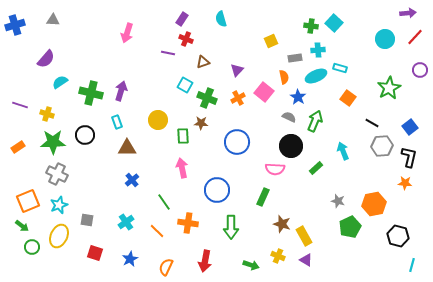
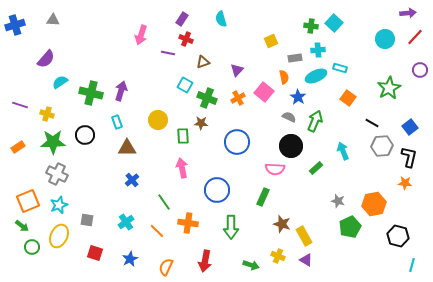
pink arrow at (127, 33): moved 14 px right, 2 px down
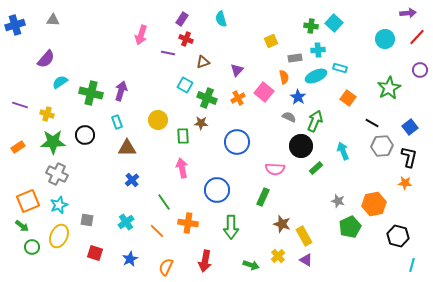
red line at (415, 37): moved 2 px right
black circle at (291, 146): moved 10 px right
yellow cross at (278, 256): rotated 24 degrees clockwise
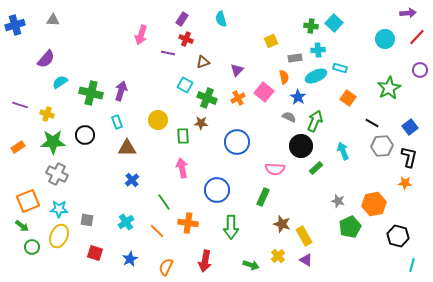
cyan star at (59, 205): moved 4 px down; rotated 24 degrees clockwise
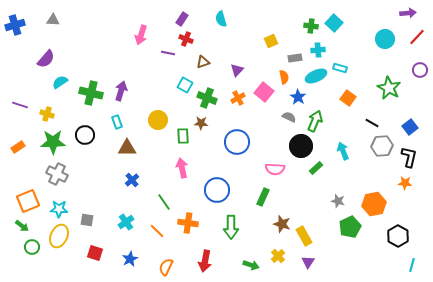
green star at (389, 88): rotated 15 degrees counterclockwise
black hexagon at (398, 236): rotated 15 degrees clockwise
purple triangle at (306, 260): moved 2 px right, 2 px down; rotated 32 degrees clockwise
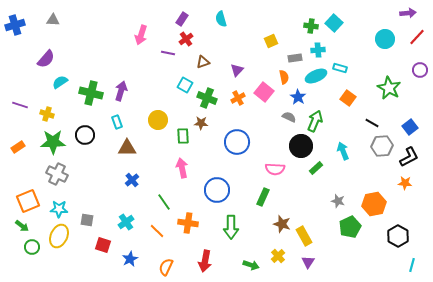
red cross at (186, 39): rotated 32 degrees clockwise
black L-shape at (409, 157): rotated 50 degrees clockwise
red square at (95, 253): moved 8 px right, 8 px up
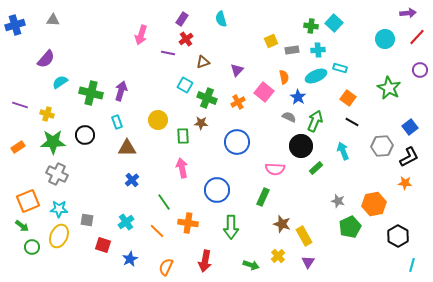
gray rectangle at (295, 58): moved 3 px left, 8 px up
orange cross at (238, 98): moved 4 px down
black line at (372, 123): moved 20 px left, 1 px up
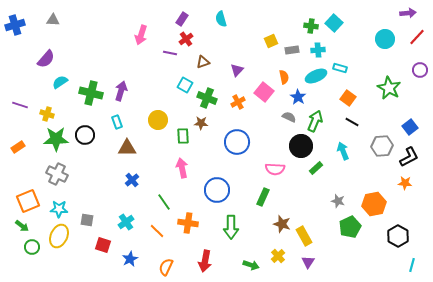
purple line at (168, 53): moved 2 px right
green star at (53, 142): moved 3 px right, 3 px up
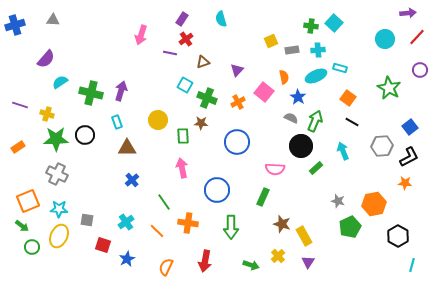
gray semicircle at (289, 117): moved 2 px right, 1 px down
blue star at (130, 259): moved 3 px left
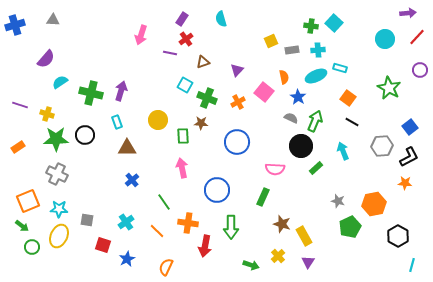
red arrow at (205, 261): moved 15 px up
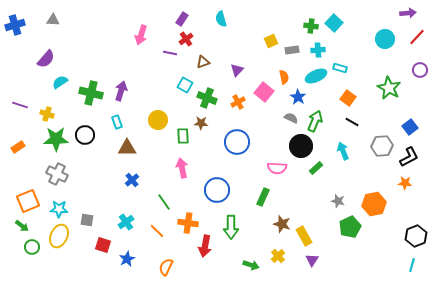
pink semicircle at (275, 169): moved 2 px right, 1 px up
black hexagon at (398, 236): moved 18 px right; rotated 10 degrees clockwise
purple triangle at (308, 262): moved 4 px right, 2 px up
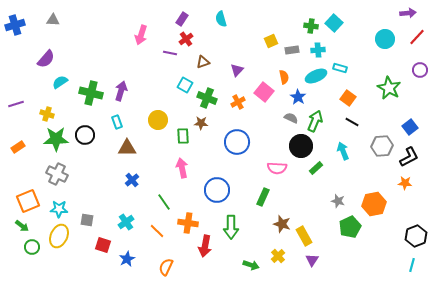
purple line at (20, 105): moved 4 px left, 1 px up; rotated 35 degrees counterclockwise
